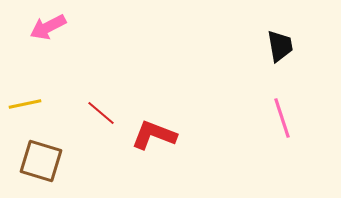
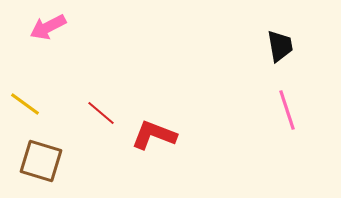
yellow line: rotated 48 degrees clockwise
pink line: moved 5 px right, 8 px up
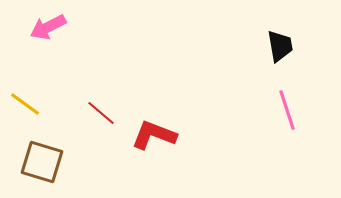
brown square: moved 1 px right, 1 px down
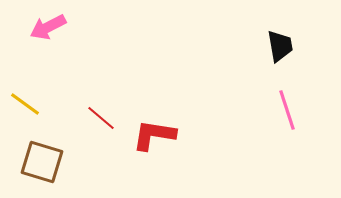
red line: moved 5 px down
red L-shape: rotated 12 degrees counterclockwise
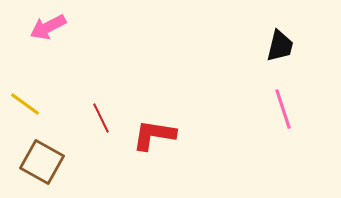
black trapezoid: rotated 24 degrees clockwise
pink line: moved 4 px left, 1 px up
red line: rotated 24 degrees clockwise
brown square: rotated 12 degrees clockwise
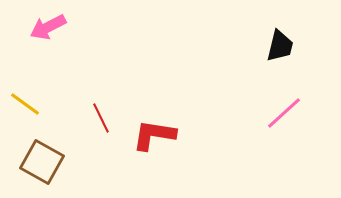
pink line: moved 1 px right, 4 px down; rotated 66 degrees clockwise
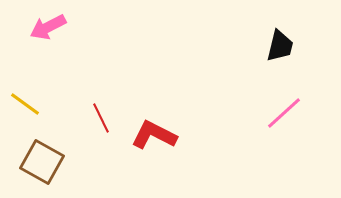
red L-shape: rotated 18 degrees clockwise
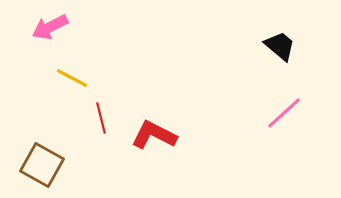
pink arrow: moved 2 px right
black trapezoid: rotated 64 degrees counterclockwise
yellow line: moved 47 px right, 26 px up; rotated 8 degrees counterclockwise
red line: rotated 12 degrees clockwise
brown square: moved 3 px down
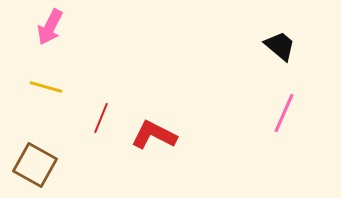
pink arrow: rotated 36 degrees counterclockwise
yellow line: moved 26 px left, 9 px down; rotated 12 degrees counterclockwise
pink line: rotated 24 degrees counterclockwise
red line: rotated 36 degrees clockwise
brown square: moved 7 px left
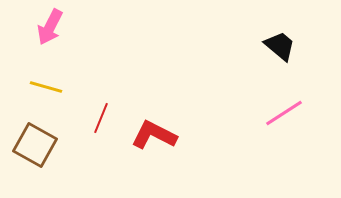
pink line: rotated 33 degrees clockwise
brown square: moved 20 px up
